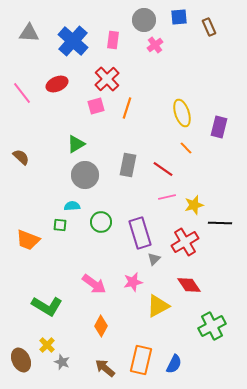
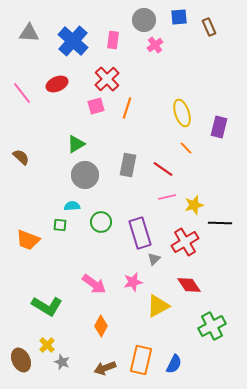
brown arrow at (105, 368): rotated 60 degrees counterclockwise
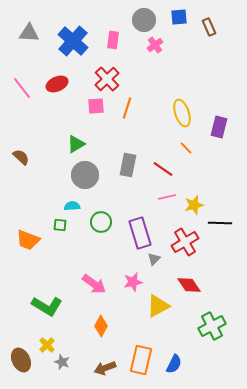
pink line at (22, 93): moved 5 px up
pink square at (96, 106): rotated 12 degrees clockwise
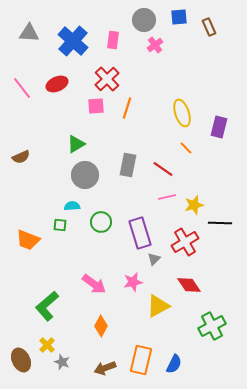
brown semicircle at (21, 157): rotated 114 degrees clockwise
green L-shape at (47, 306): rotated 108 degrees clockwise
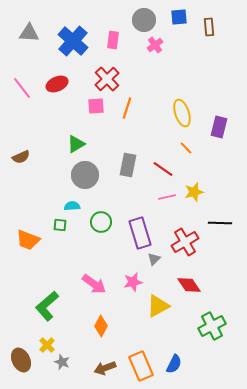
brown rectangle at (209, 27): rotated 18 degrees clockwise
yellow star at (194, 205): moved 13 px up
orange rectangle at (141, 360): moved 6 px down; rotated 36 degrees counterclockwise
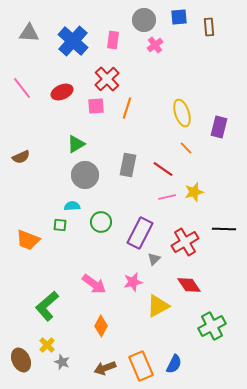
red ellipse at (57, 84): moved 5 px right, 8 px down
black line at (220, 223): moved 4 px right, 6 px down
purple rectangle at (140, 233): rotated 44 degrees clockwise
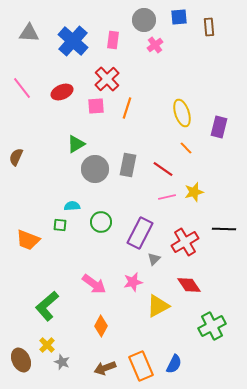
brown semicircle at (21, 157): moved 5 px left; rotated 138 degrees clockwise
gray circle at (85, 175): moved 10 px right, 6 px up
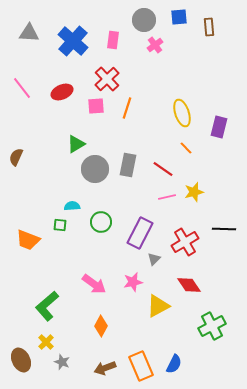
yellow cross at (47, 345): moved 1 px left, 3 px up
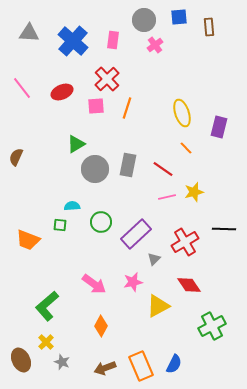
purple rectangle at (140, 233): moved 4 px left, 1 px down; rotated 20 degrees clockwise
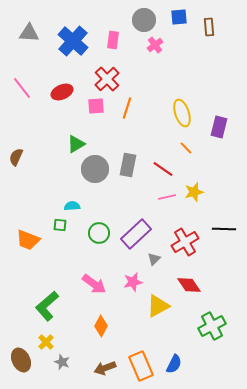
green circle at (101, 222): moved 2 px left, 11 px down
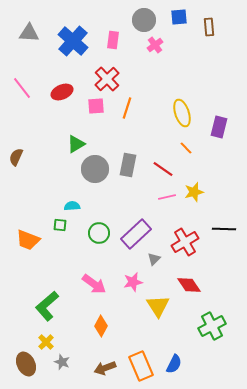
yellow triangle at (158, 306): rotated 35 degrees counterclockwise
brown ellipse at (21, 360): moved 5 px right, 4 px down
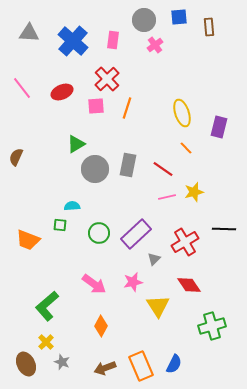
green cross at (212, 326): rotated 12 degrees clockwise
